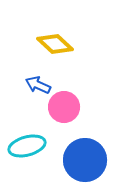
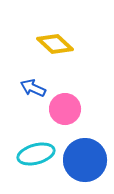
blue arrow: moved 5 px left, 3 px down
pink circle: moved 1 px right, 2 px down
cyan ellipse: moved 9 px right, 8 px down
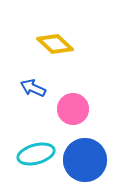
pink circle: moved 8 px right
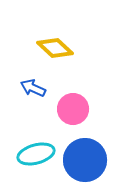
yellow diamond: moved 4 px down
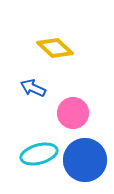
pink circle: moved 4 px down
cyan ellipse: moved 3 px right
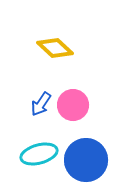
blue arrow: moved 8 px right, 16 px down; rotated 80 degrees counterclockwise
pink circle: moved 8 px up
blue circle: moved 1 px right
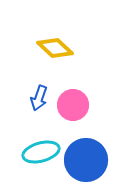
blue arrow: moved 2 px left, 6 px up; rotated 15 degrees counterclockwise
cyan ellipse: moved 2 px right, 2 px up
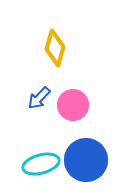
yellow diamond: rotated 63 degrees clockwise
blue arrow: rotated 25 degrees clockwise
cyan ellipse: moved 12 px down
